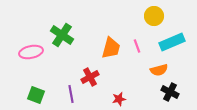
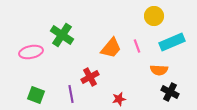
orange trapezoid: rotated 25 degrees clockwise
orange semicircle: rotated 18 degrees clockwise
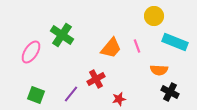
cyan rectangle: moved 3 px right; rotated 45 degrees clockwise
pink ellipse: rotated 45 degrees counterclockwise
red cross: moved 6 px right, 2 px down
purple line: rotated 48 degrees clockwise
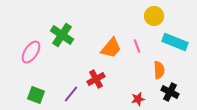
orange semicircle: rotated 96 degrees counterclockwise
red star: moved 19 px right
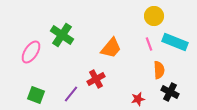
pink line: moved 12 px right, 2 px up
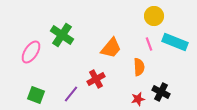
orange semicircle: moved 20 px left, 3 px up
black cross: moved 9 px left
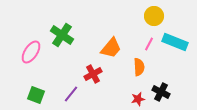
pink line: rotated 48 degrees clockwise
red cross: moved 3 px left, 5 px up
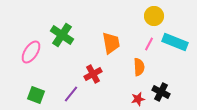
orange trapezoid: moved 5 px up; rotated 50 degrees counterclockwise
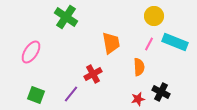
green cross: moved 4 px right, 18 px up
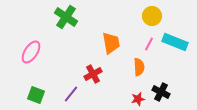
yellow circle: moved 2 px left
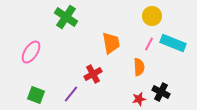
cyan rectangle: moved 2 px left, 1 px down
red star: moved 1 px right
